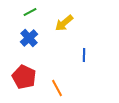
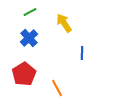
yellow arrow: rotated 96 degrees clockwise
blue line: moved 2 px left, 2 px up
red pentagon: moved 3 px up; rotated 15 degrees clockwise
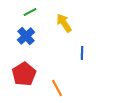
blue cross: moved 3 px left, 2 px up
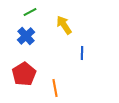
yellow arrow: moved 2 px down
orange line: moved 2 px left; rotated 18 degrees clockwise
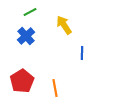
red pentagon: moved 2 px left, 7 px down
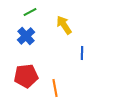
red pentagon: moved 4 px right, 5 px up; rotated 25 degrees clockwise
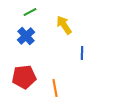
red pentagon: moved 2 px left, 1 px down
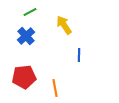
blue line: moved 3 px left, 2 px down
